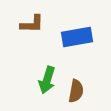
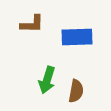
blue rectangle: rotated 8 degrees clockwise
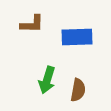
brown semicircle: moved 2 px right, 1 px up
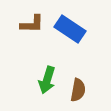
blue rectangle: moved 7 px left, 8 px up; rotated 36 degrees clockwise
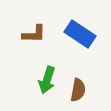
brown L-shape: moved 2 px right, 10 px down
blue rectangle: moved 10 px right, 5 px down
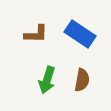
brown L-shape: moved 2 px right
brown semicircle: moved 4 px right, 10 px up
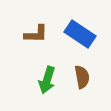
brown semicircle: moved 3 px up; rotated 20 degrees counterclockwise
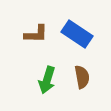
blue rectangle: moved 3 px left
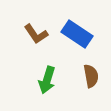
brown L-shape: rotated 55 degrees clockwise
brown semicircle: moved 9 px right, 1 px up
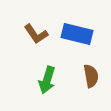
blue rectangle: rotated 20 degrees counterclockwise
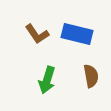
brown L-shape: moved 1 px right
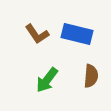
brown semicircle: rotated 15 degrees clockwise
green arrow: rotated 20 degrees clockwise
